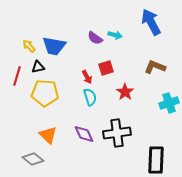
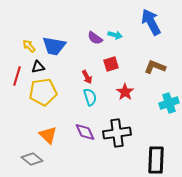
red square: moved 5 px right, 4 px up
yellow pentagon: moved 2 px left, 1 px up; rotated 12 degrees counterclockwise
purple diamond: moved 1 px right, 2 px up
gray diamond: moved 1 px left
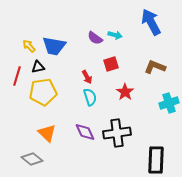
orange triangle: moved 1 px left, 2 px up
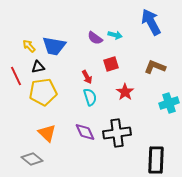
red line: moved 1 px left; rotated 42 degrees counterclockwise
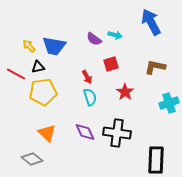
purple semicircle: moved 1 px left, 1 px down
brown L-shape: rotated 10 degrees counterclockwise
red line: moved 2 px up; rotated 36 degrees counterclockwise
black cross: rotated 16 degrees clockwise
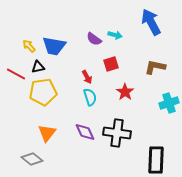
orange triangle: rotated 24 degrees clockwise
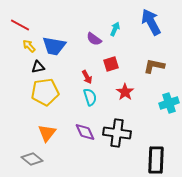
cyan arrow: moved 6 px up; rotated 80 degrees counterclockwise
brown L-shape: moved 1 px left, 1 px up
red line: moved 4 px right, 49 px up
yellow pentagon: moved 2 px right
